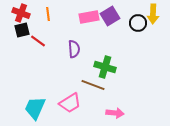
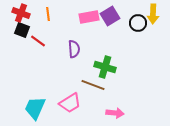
black square: rotated 35 degrees clockwise
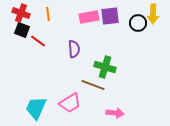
purple square: rotated 24 degrees clockwise
cyan trapezoid: moved 1 px right
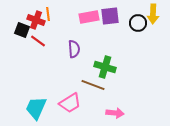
red cross: moved 15 px right, 7 px down
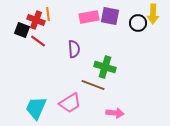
purple square: rotated 18 degrees clockwise
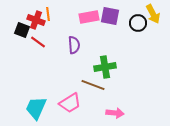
yellow arrow: rotated 30 degrees counterclockwise
red line: moved 1 px down
purple semicircle: moved 4 px up
green cross: rotated 25 degrees counterclockwise
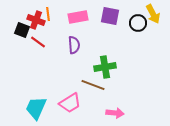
pink rectangle: moved 11 px left
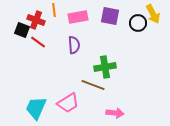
orange line: moved 6 px right, 4 px up
pink trapezoid: moved 2 px left
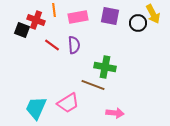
red line: moved 14 px right, 3 px down
green cross: rotated 20 degrees clockwise
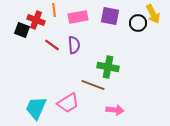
green cross: moved 3 px right
pink arrow: moved 3 px up
